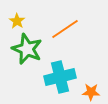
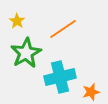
orange line: moved 2 px left
green star: moved 1 px left, 4 px down; rotated 20 degrees clockwise
orange star: rotated 18 degrees counterclockwise
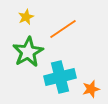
yellow star: moved 9 px right, 4 px up; rotated 14 degrees clockwise
green star: moved 2 px right, 1 px up
orange star: moved 3 px up
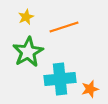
orange line: moved 1 px right, 2 px up; rotated 16 degrees clockwise
cyan cross: moved 2 px down; rotated 8 degrees clockwise
orange star: moved 1 px left
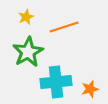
cyan cross: moved 4 px left, 3 px down
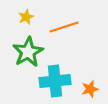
cyan cross: moved 1 px left, 1 px up
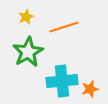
cyan cross: moved 7 px right
